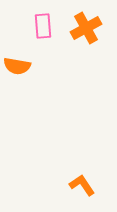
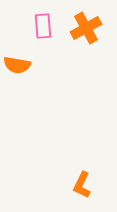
orange semicircle: moved 1 px up
orange L-shape: rotated 120 degrees counterclockwise
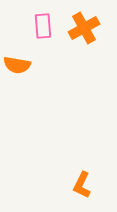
orange cross: moved 2 px left
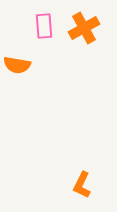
pink rectangle: moved 1 px right
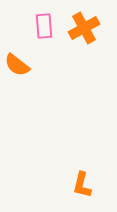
orange semicircle: rotated 28 degrees clockwise
orange L-shape: rotated 12 degrees counterclockwise
